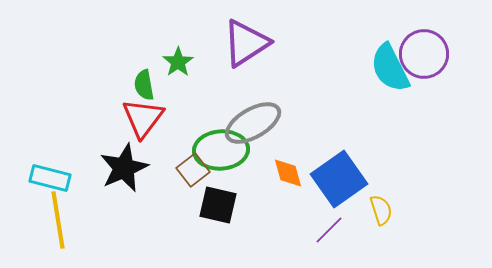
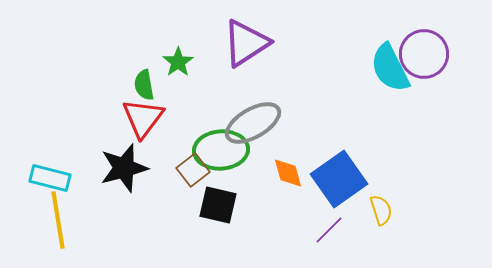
black star: rotated 9 degrees clockwise
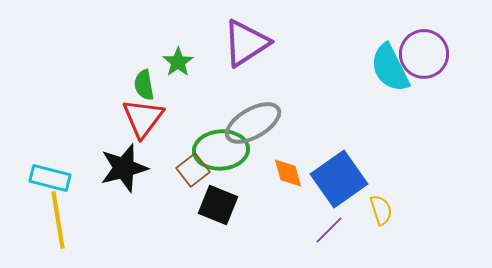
black square: rotated 9 degrees clockwise
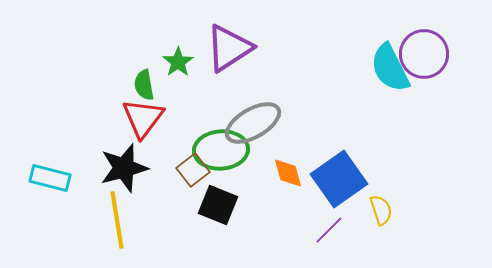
purple triangle: moved 17 px left, 5 px down
yellow line: moved 59 px right
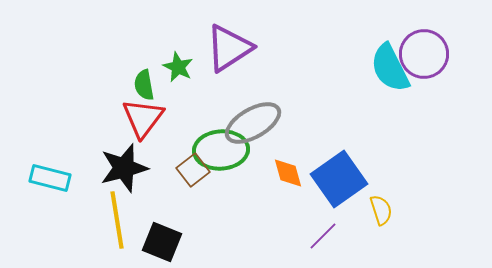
green star: moved 5 px down; rotated 12 degrees counterclockwise
black square: moved 56 px left, 37 px down
purple line: moved 6 px left, 6 px down
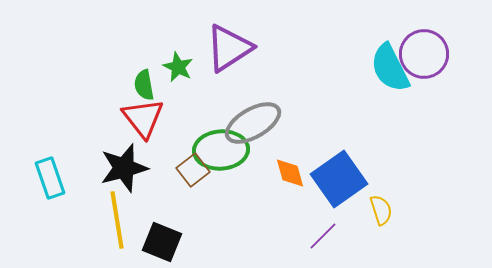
red triangle: rotated 15 degrees counterclockwise
orange diamond: moved 2 px right
cyan rectangle: rotated 57 degrees clockwise
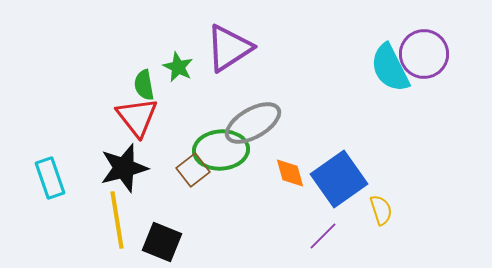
red triangle: moved 6 px left, 1 px up
